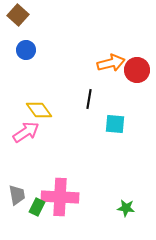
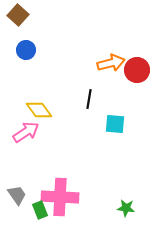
gray trapezoid: rotated 25 degrees counterclockwise
green rectangle: moved 3 px right, 3 px down; rotated 48 degrees counterclockwise
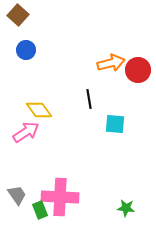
red circle: moved 1 px right
black line: rotated 18 degrees counterclockwise
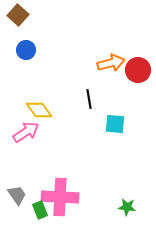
green star: moved 1 px right, 1 px up
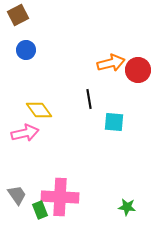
brown square: rotated 20 degrees clockwise
cyan square: moved 1 px left, 2 px up
pink arrow: moved 1 px left, 1 px down; rotated 20 degrees clockwise
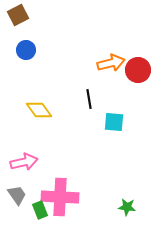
pink arrow: moved 1 px left, 29 px down
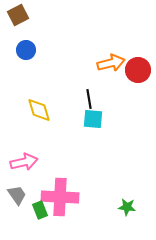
yellow diamond: rotated 20 degrees clockwise
cyan square: moved 21 px left, 3 px up
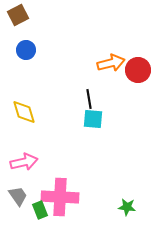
yellow diamond: moved 15 px left, 2 px down
gray trapezoid: moved 1 px right, 1 px down
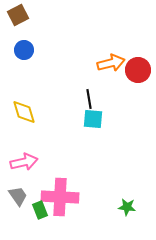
blue circle: moved 2 px left
